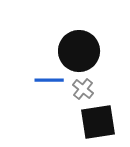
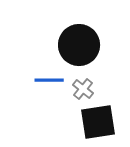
black circle: moved 6 px up
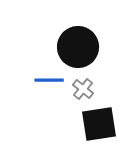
black circle: moved 1 px left, 2 px down
black square: moved 1 px right, 2 px down
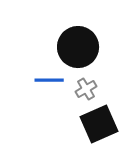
gray cross: moved 3 px right; rotated 20 degrees clockwise
black square: rotated 15 degrees counterclockwise
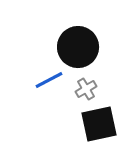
blue line: rotated 28 degrees counterclockwise
black square: rotated 12 degrees clockwise
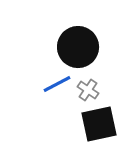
blue line: moved 8 px right, 4 px down
gray cross: moved 2 px right, 1 px down; rotated 25 degrees counterclockwise
